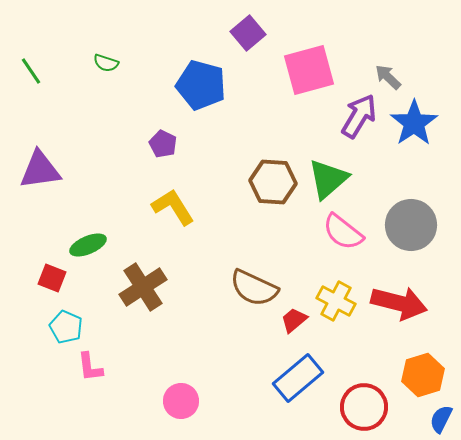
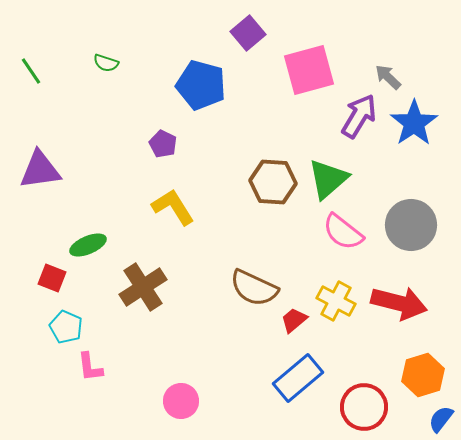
blue semicircle: rotated 12 degrees clockwise
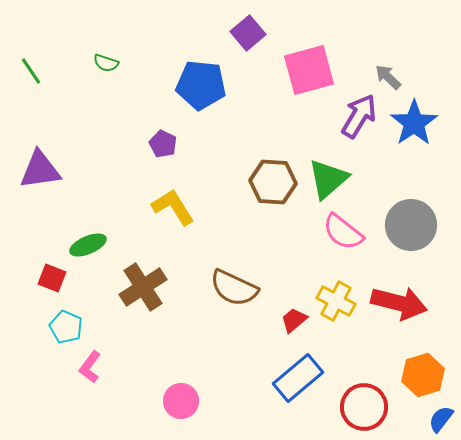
blue pentagon: rotated 9 degrees counterclockwise
brown semicircle: moved 20 px left
pink L-shape: rotated 44 degrees clockwise
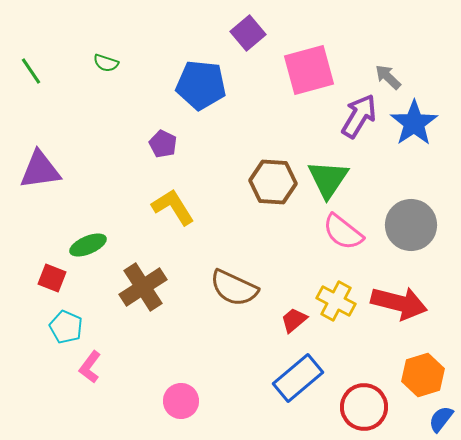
green triangle: rotated 15 degrees counterclockwise
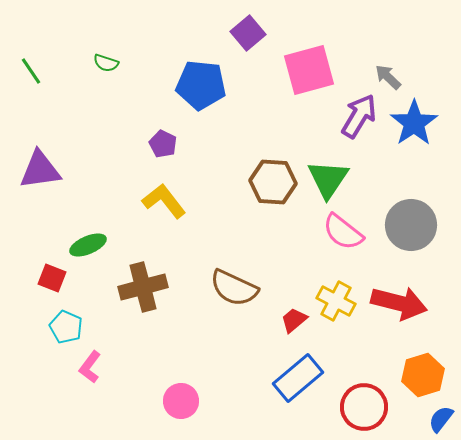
yellow L-shape: moved 9 px left, 6 px up; rotated 6 degrees counterclockwise
brown cross: rotated 18 degrees clockwise
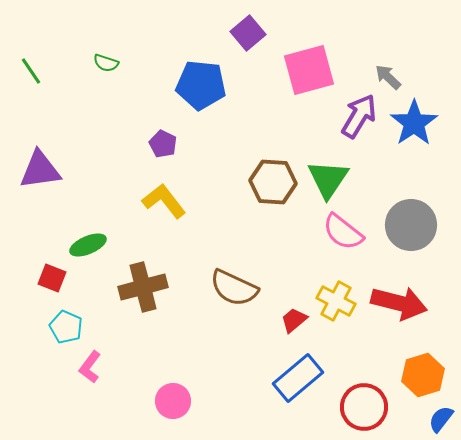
pink circle: moved 8 px left
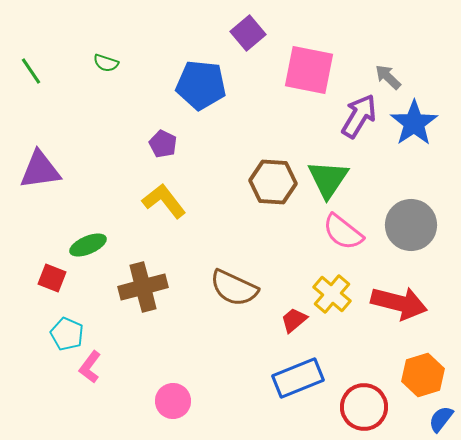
pink square: rotated 26 degrees clockwise
yellow cross: moved 4 px left, 7 px up; rotated 12 degrees clockwise
cyan pentagon: moved 1 px right, 7 px down
blue rectangle: rotated 18 degrees clockwise
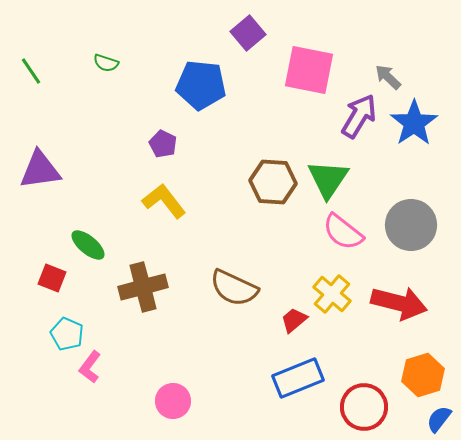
green ellipse: rotated 63 degrees clockwise
blue semicircle: moved 2 px left
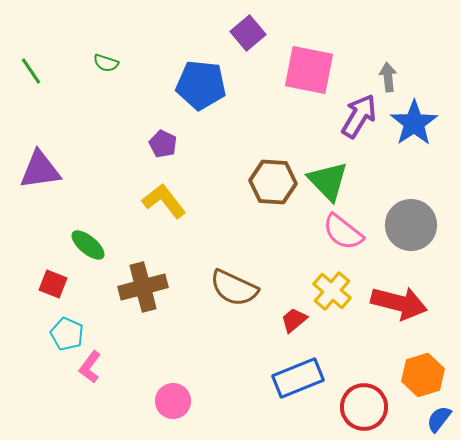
gray arrow: rotated 40 degrees clockwise
green triangle: moved 2 px down; rotated 18 degrees counterclockwise
red square: moved 1 px right, 6 px down
yellow cross: moved 3 px up
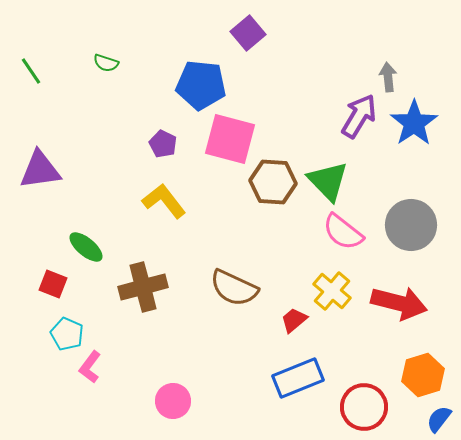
pink square: moved 79 px left, 69 px down; rotated 4 degrees clockwise
green ellipse: moved 2 px left, 2 px down
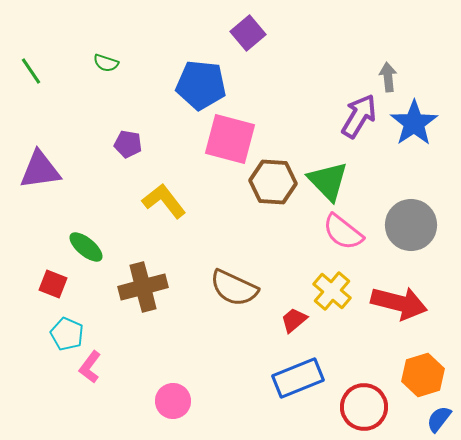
purple pentagon: moved 35 px left; rotated 16 degrees counterclockwise
